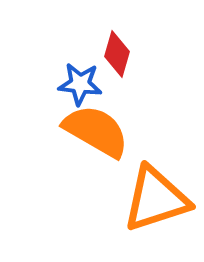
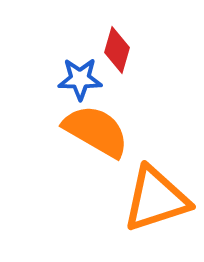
red diamond: moved 4 px up
blue star: moved 5 px up; rotated 6 degrees counterclockwise
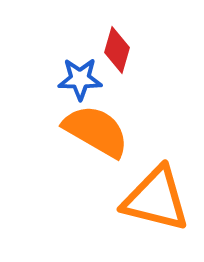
orange triangle: rotated 32 degrees clockwise
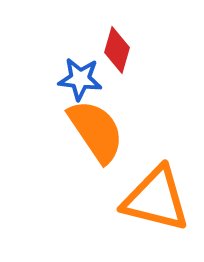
blue star: rotated 6 degrees clockwise
orange semicircle: rotated 26 degrees clockwise
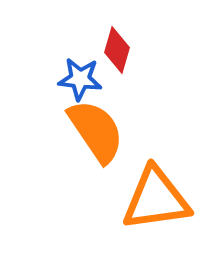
orange triangle: rotated 22 degrees counterclockwise
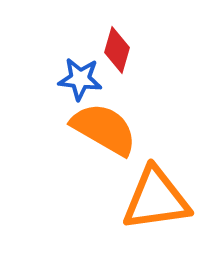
orange semicircle: moved 8 px right, 2 px up; rotated 26 degrees counterclockwise
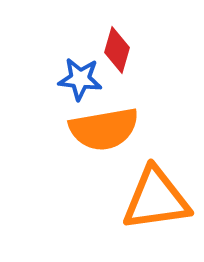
orange semicircle: rotated 140 degrees clockwise
